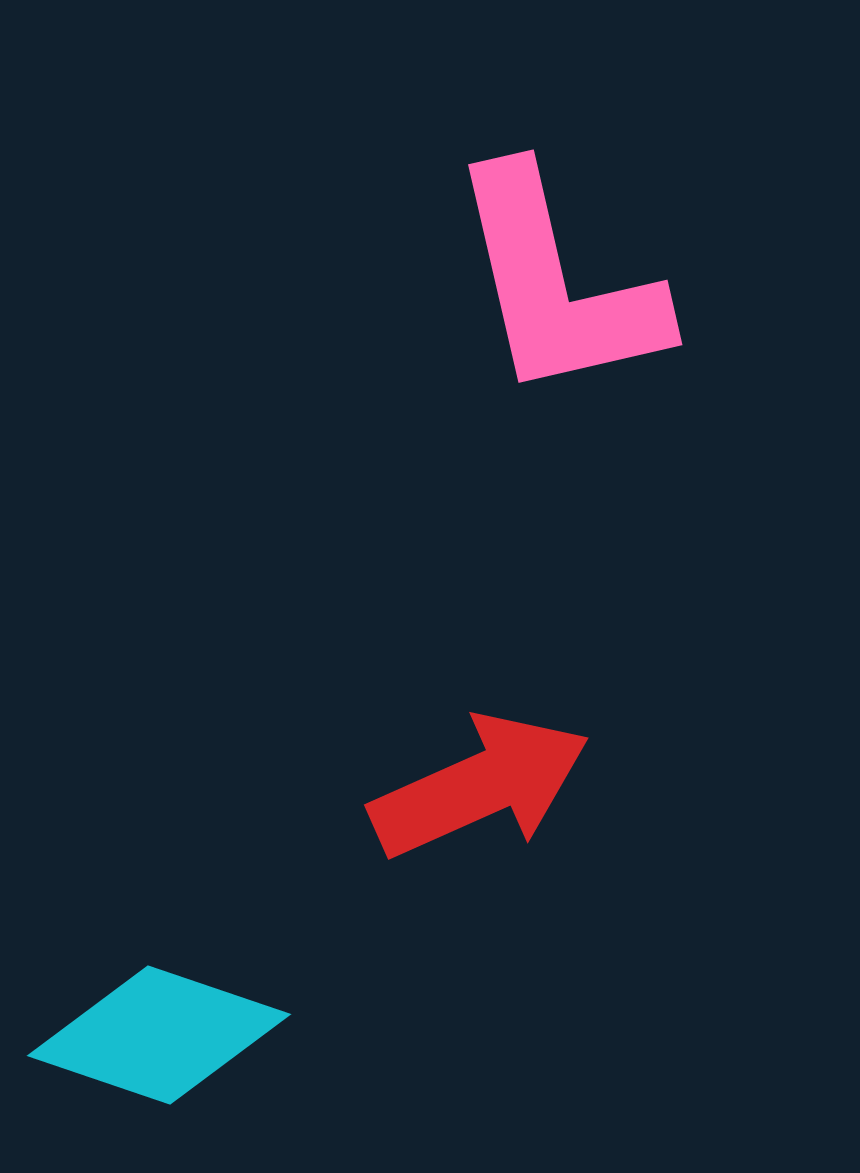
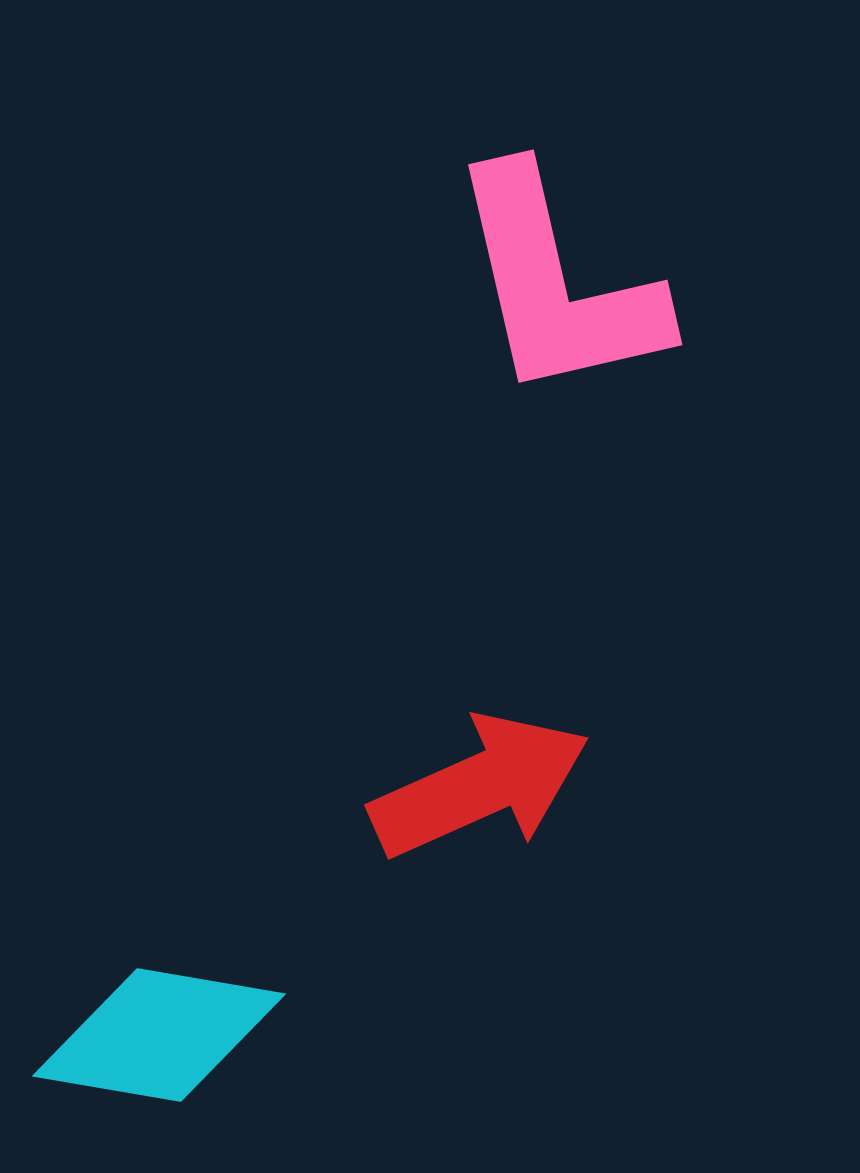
cyan diamond: rotated 9 degrees counterclockwise
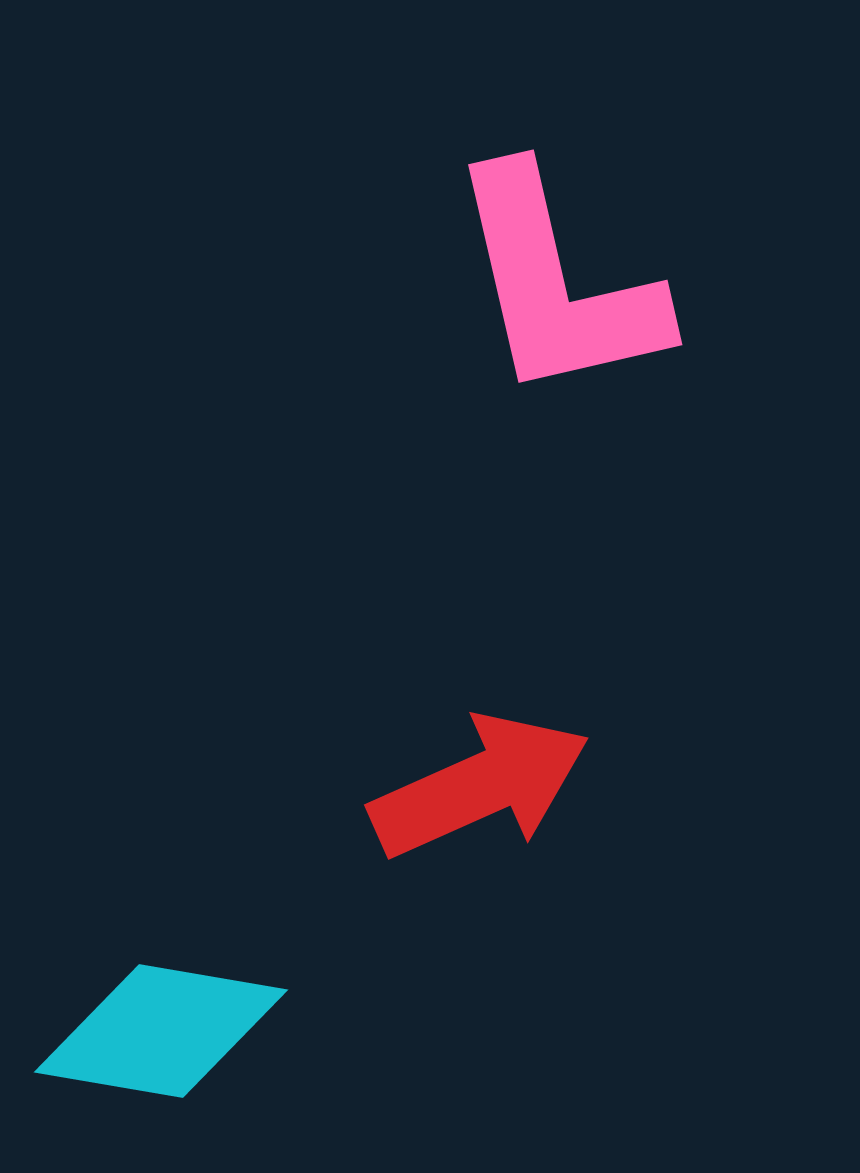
cyan diamond: moved 2 px right, 4 px up
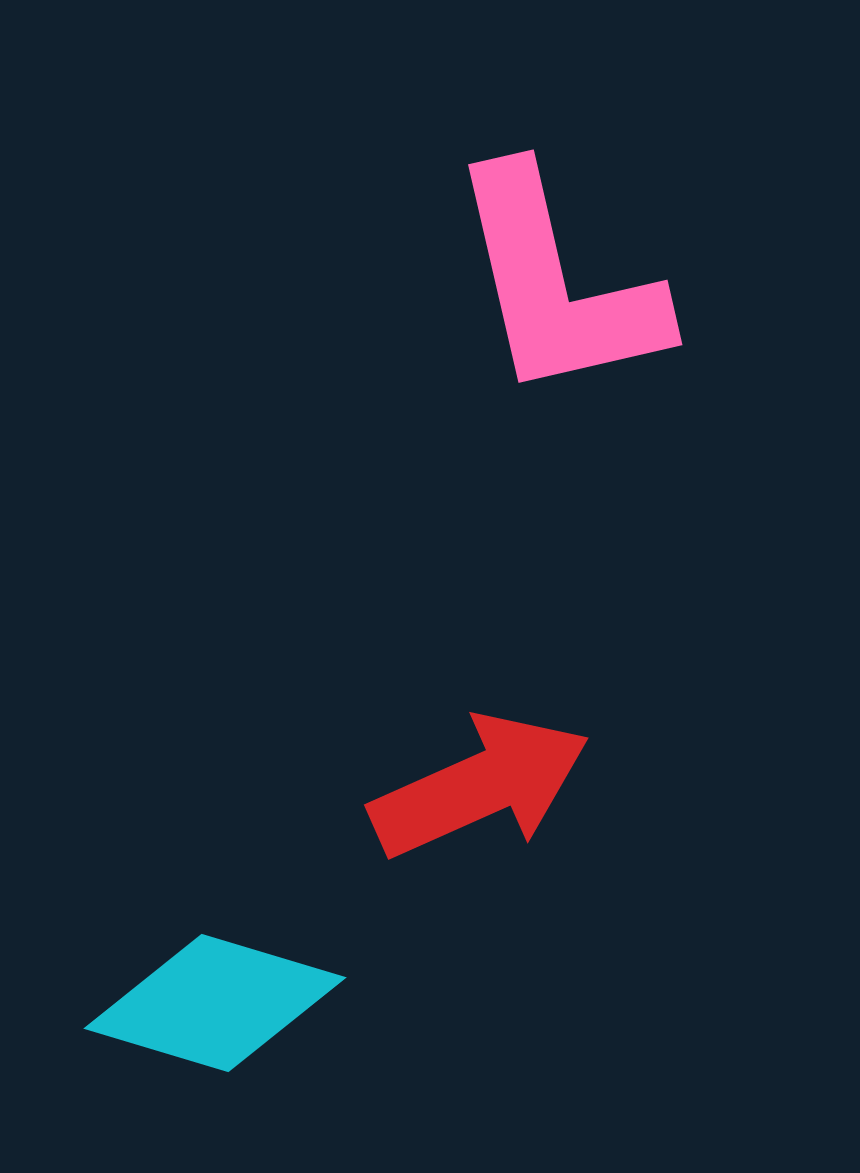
cyan diamond: moved 54 px right, 28 px up; rotated 7 degrees clockwise
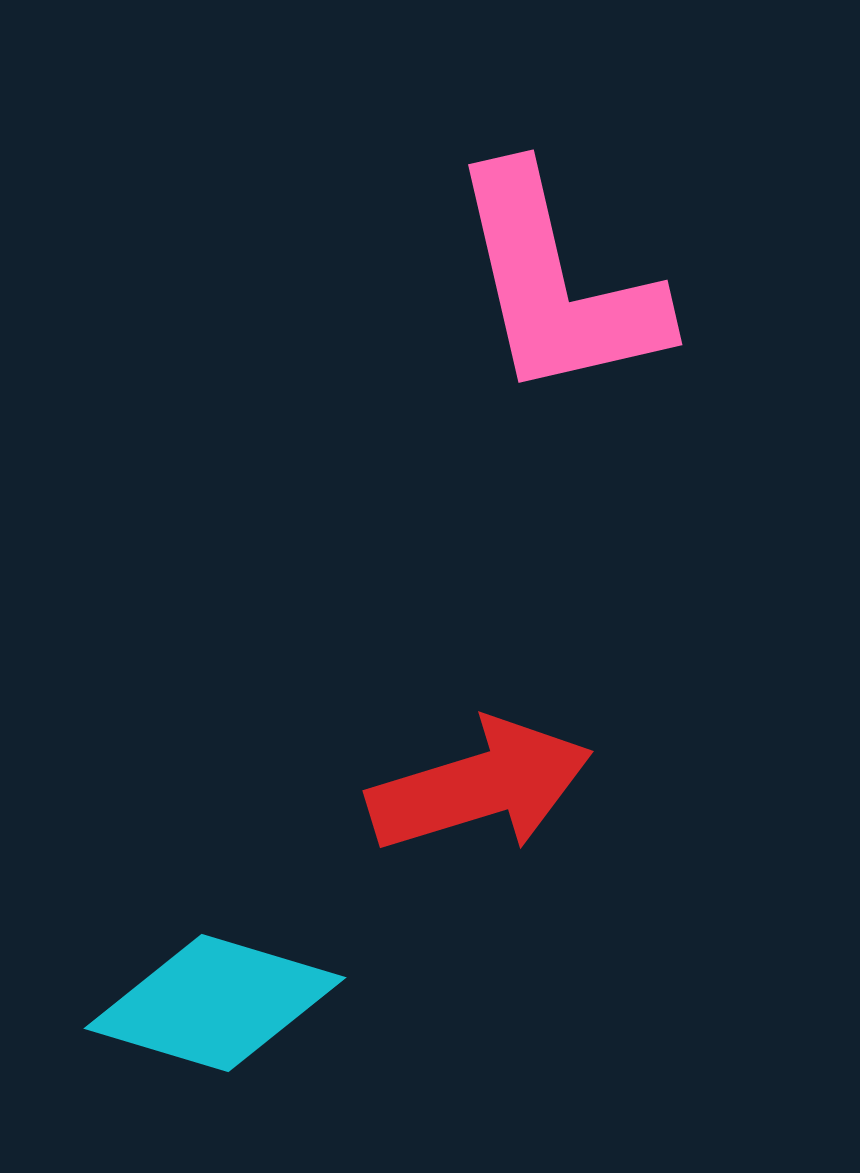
red arrow: rotated 7 degrees clockwise
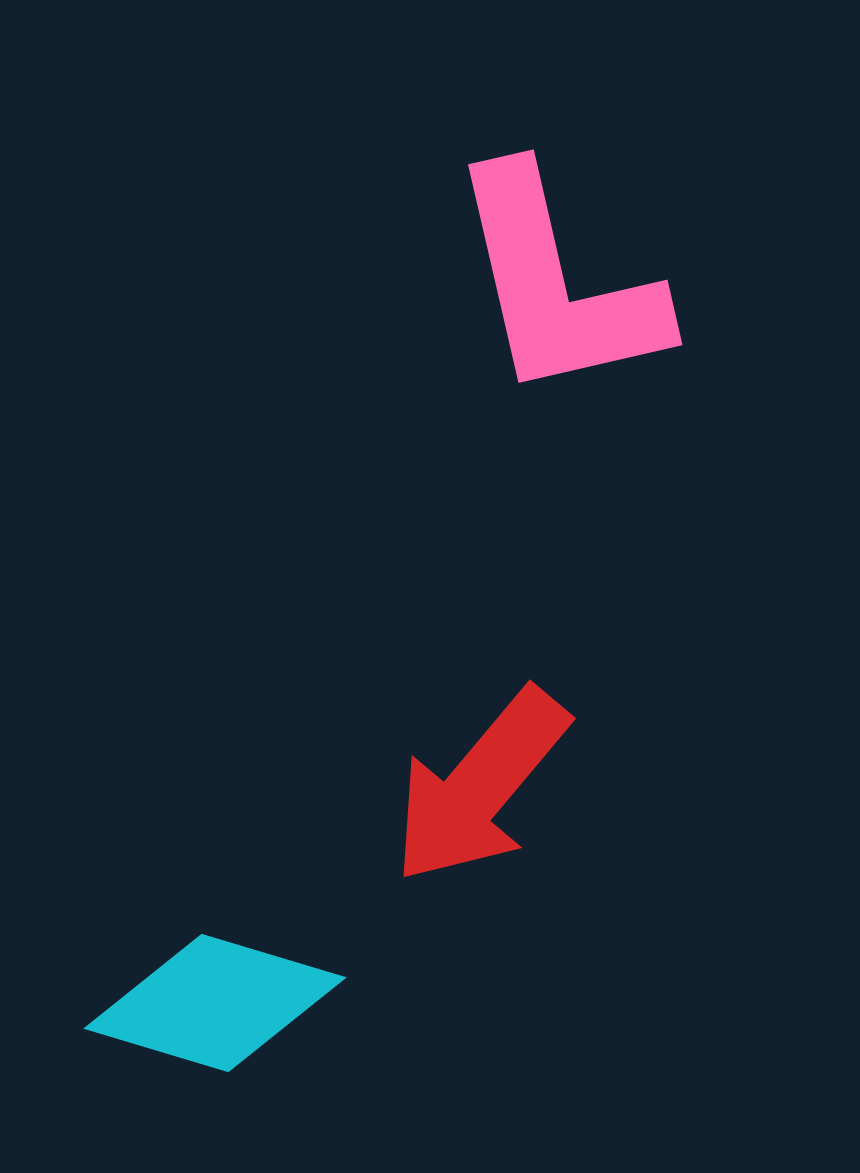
red arrow: rotated 147 degrees clockwise
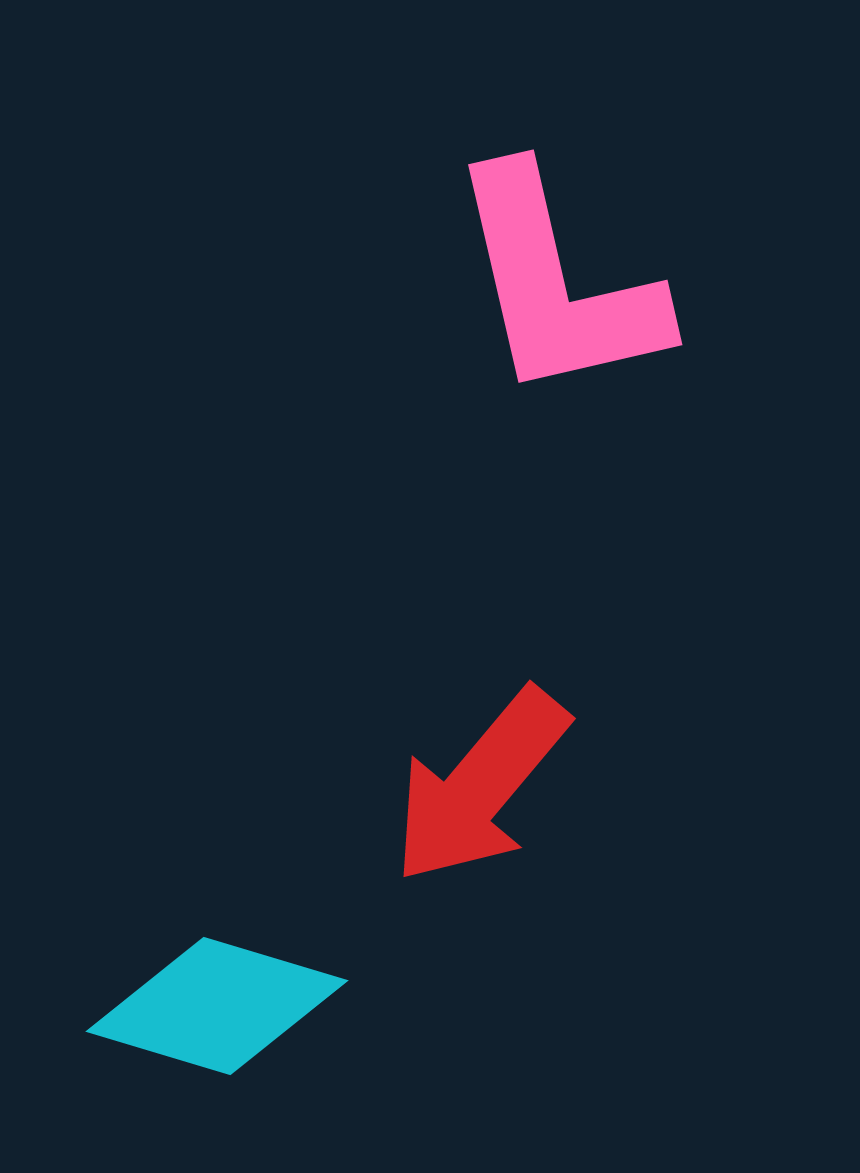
cyan diamond: moved 2 px right, 3 px down
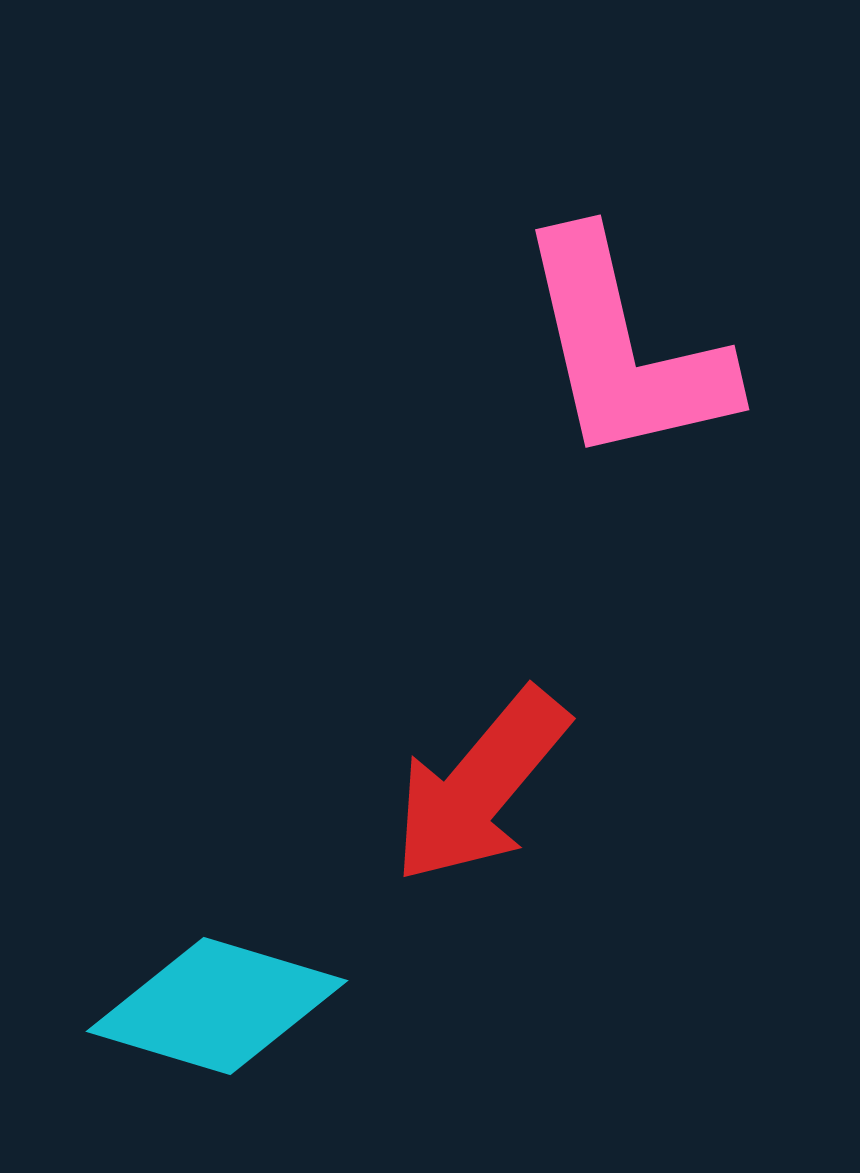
pink L-shape: moved 67 px right, 65 px down
